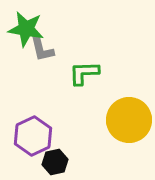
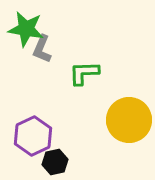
gray L-shape: rotated 36 degrees clockwise
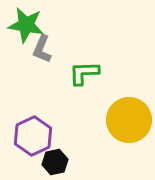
green star: moved 4 px up
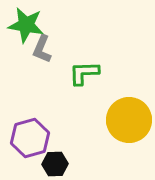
purple hexagon: moved 3 px left, 2 px down; rotated 9 degrees clockwise
black hexagon: moved 2 px down; rotated 10 degrees clockwise
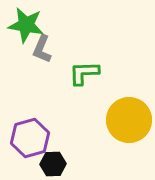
black hexagon: moved 2 px left
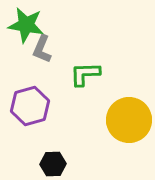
green L-shape: moved 1 px right, 1 px down
purple hexagon: moved 32 px up
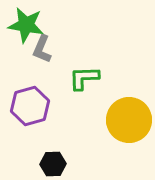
green L-shape: moved 1 px left, 4 px down
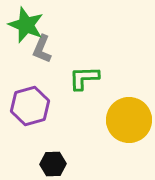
green star: rotated 12 degrees clockwise
